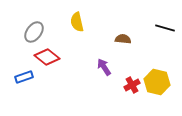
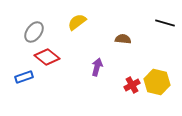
yellow semicircle: rotated 66 degrees clockwise
black line: moved 5 px up
purple arrow: moved 7 px left; rotated 48 degrees clockwise
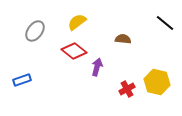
black line: rotated 24 degrees clockwise
gray ellipse: moved 1 px right, 1 px up
red diamond: moved 27 px right, 6 px up
blue rectangle: moved 2 px left, 3 px down
red cross: moved 5 px left, 4 px down
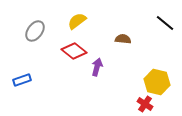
yellow semicircle: moved 1 px up
red cross: moved 18 px right, 15 px down; rotated 28 degrees counterclockwise
